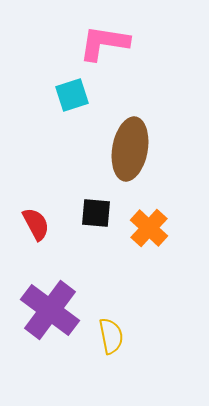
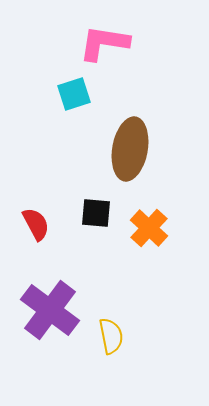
cyan square: moved 2 px right, 1 px up
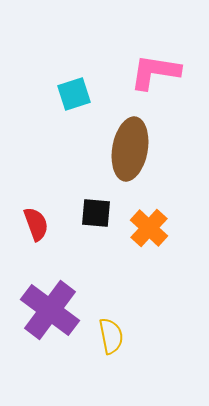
pink L-shape: moved 51 px right, 29 px down
red semicircle: rotated 8 degrees clockwise
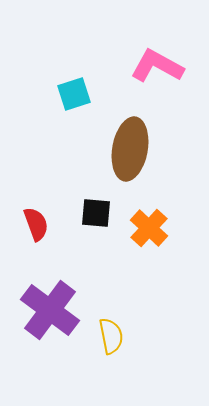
pink L-shape: moved 2 px right, 6 px up; rotated 20 degrees clockwise
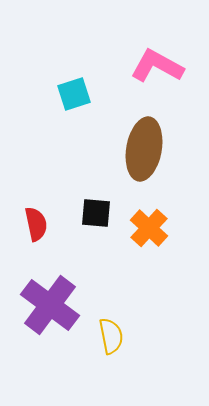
brown ellipse: moved 14 px right
red semicircle: rotated 8 degrees clockwise
purple cross: moved 5 px up
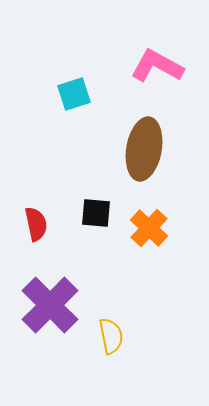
purple cross: rotated 8 degrees clockwise
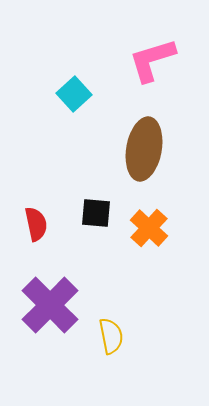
pink L-shape: moved 5 px left, 6 px up; rotated 46 degrees counterclockwise
cyan square: rotated 24 degrees counterclockwise
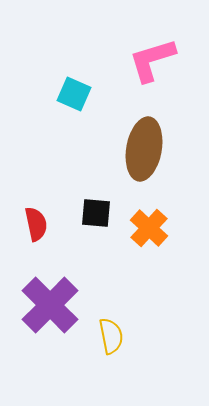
cyan square: rotated 24 degrees counterclockwise
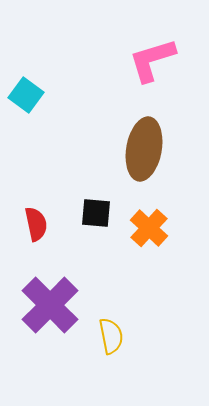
cyan square: moved 48 px left, 1 px down; rotated 12 degrees clockwise
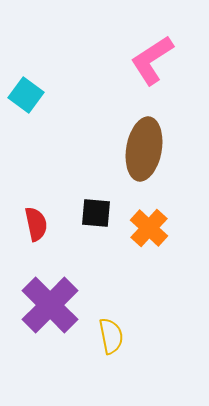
pink L-shape: rotated 16 degrees counterclockwise
